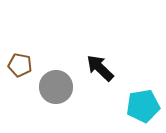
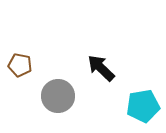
black arrow: moved 1 px right
gray circle: moved 2 px right, 9 px down
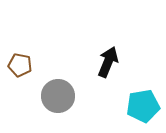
black arrow: moved 7 px right, 6 px up; rotated 68 degrees clockwise
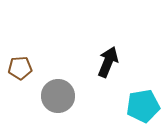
brown pentagon: moved 3 px down; rotated 15 degrees counterclockwise
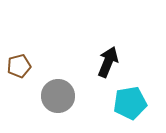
brown pentagon: moved 1 px left, 2 px up; rotated 10 degrees counterclockwise
cyan pentagon: moved 13 px left, 3 px up
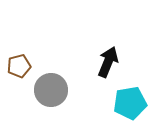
gray circle: moved 7 px left, 6 px up
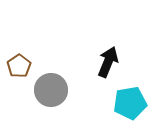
brown pentagon: rotated 20 degrees counterclockwise
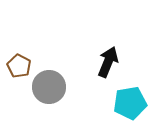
brown pentagon: rotated 10 degrees counterclockwise
gray circle: moved 2 px left, 3 px up
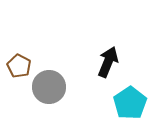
cyan pentagon: rotated 24 degrees counterclockwise
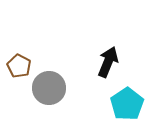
gray circle: moved 1 px down
cyan pentagon: moved 3 px left, 1 px down
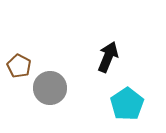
black arrow: moved 5 px up
gray circle: moved 1 px right
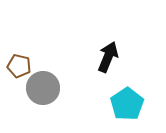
brown pentagon: rotated 15 degrees counterclockwise
gray circle: moved 7 px left
